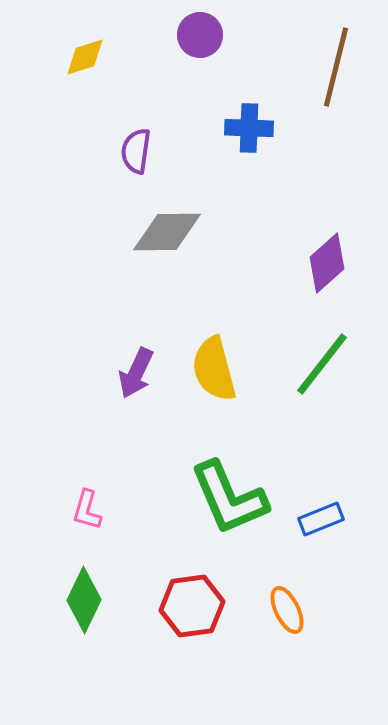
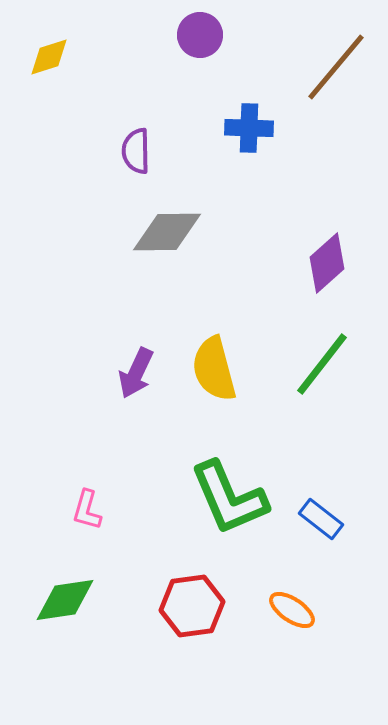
yellow diamond: moved 36 px left
brown line: rotated 26 degrees clockwise
purple semicircle: rotated 9 degrees counterclockwise
blue rectangle: rotated 60 degrees clockwise
green diamond: moved 19 px left; rotated 56 degrees clockwise
orange ellipse: moved 5 px right; rotated 30 degrees counterclockwise
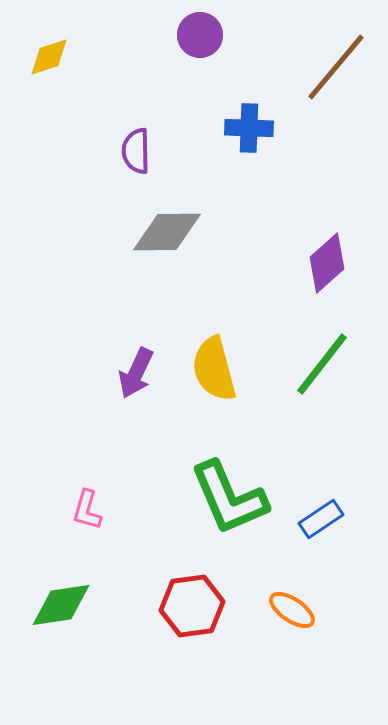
blue rectangle: rotated 72 degrees counterclockwise
green diamond: moved 4 px left, 5 px down
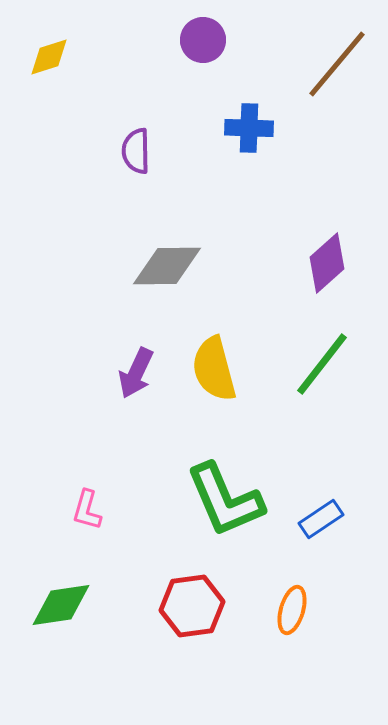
purple circle: moved 3 px right, 5 px down
brown line: moved 1 px right, 3 px up
gray diamond: moved 34 px down
green L-shape: moved 4 px left, 2 px down
orange ellipse: rotated 72 degrees clockwise
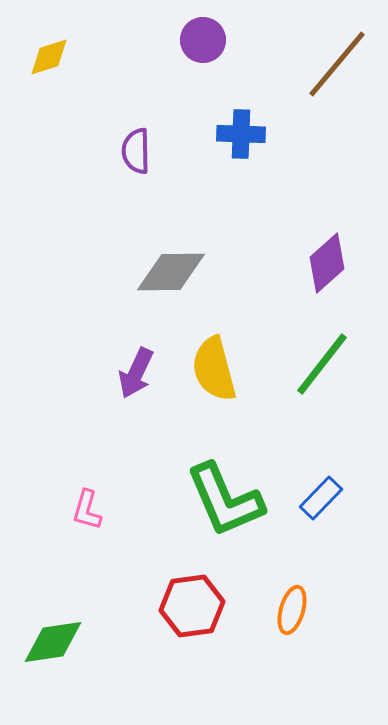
blue cross: moved 8 px left, 6 px down
gray diamond: moved 4 px right, 6 px down
blue rectangle: moved 21 px up; rotated 12 degrees counterclockwise
green diamond: moved 8 px left, 37 px down
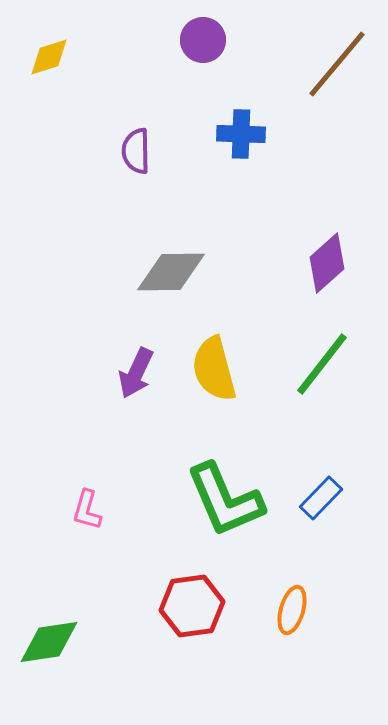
green diamond: moved 4 px left
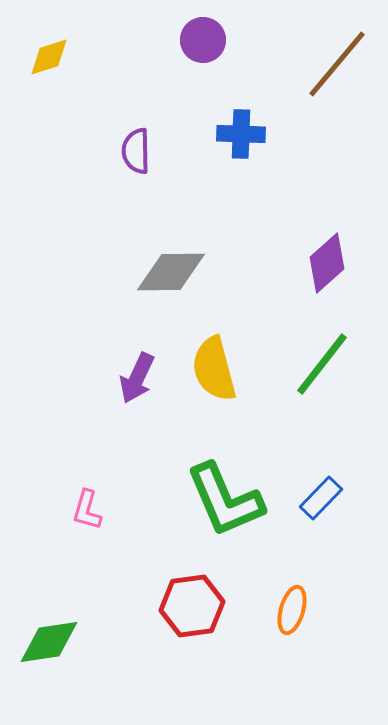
purple arrow: moved 1 px right, 5 px down
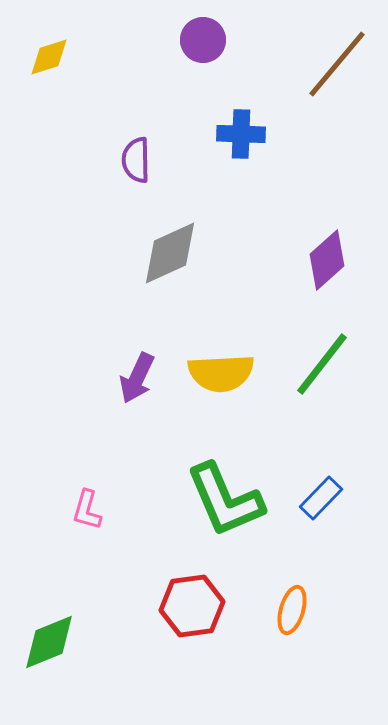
purple semicircle: moved 9 px down
purple diamond: moved 3 px up
gray diamond: moved 1 px left, 19 px up; rotated 24 degrees counterclockwise
yellow semicircle: moved 7 px right, 4 px down; rotated 78 degrees counterclockwise
green diamond: rotated 14 degrees counterclockwise
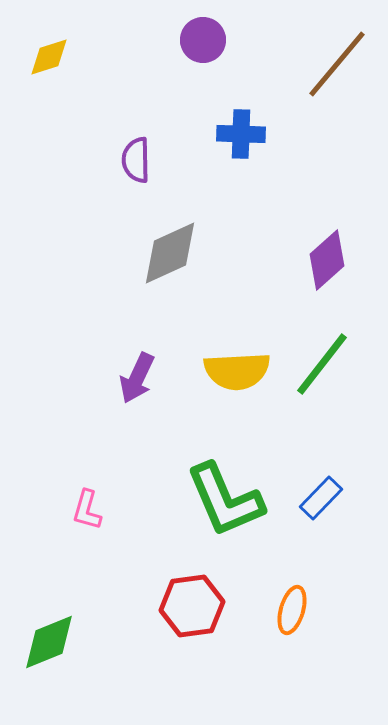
yellow semicircle: moved 16 px right, 2 px up
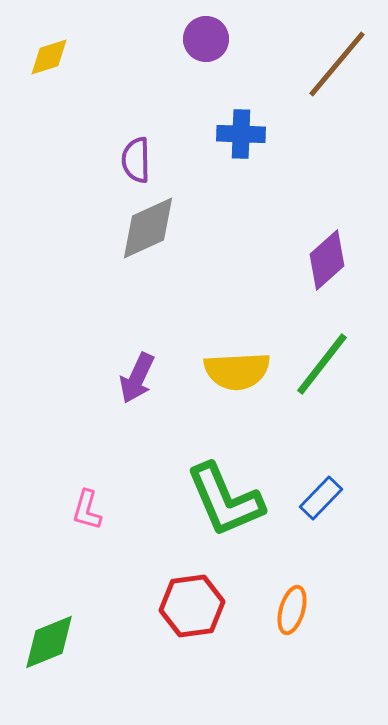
purple circle: moved 3 px right, 1 px up
gray diamond: moved 22 px left, 25 px up
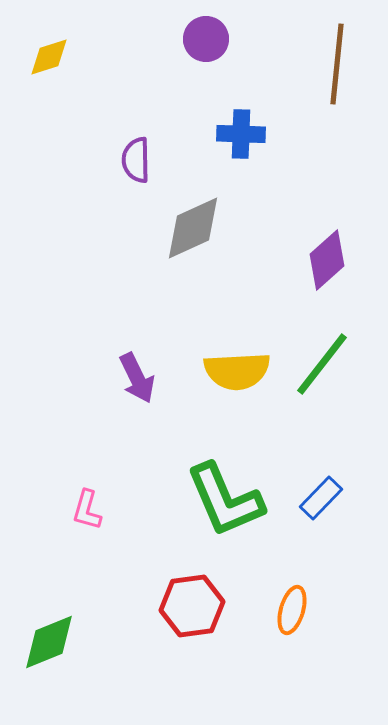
brown line: rotated 34 degrees counterclockwise
gray diamond: moved 45 px right
purple arrow: rotated 51 degrees counterclockwise
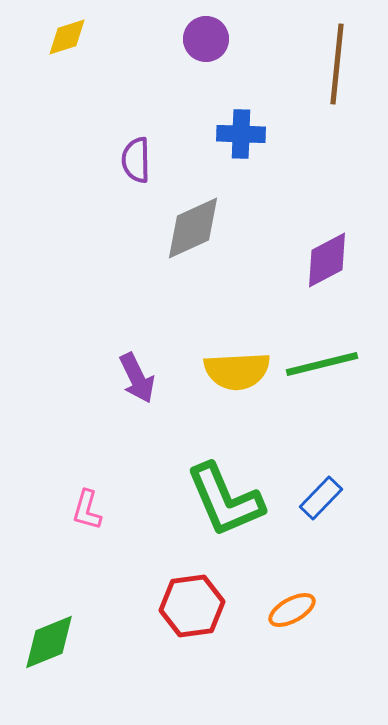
yellow diamond: moved 18 px right, 20 px up
purple diamond: rotated 14 degrees clockwise
green line: rotated 38 degrees clockwise
orange ellipse: rotated 45 degrees clockwise
